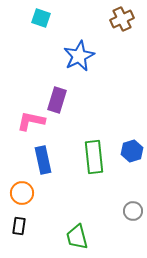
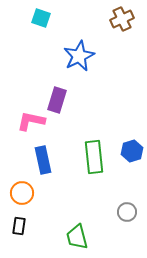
gray circle: moved 6 px left, 1 px down
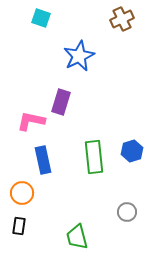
purple rectangle: moved 4 px right, 2 px down
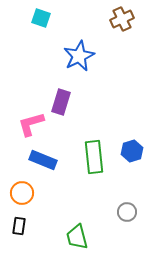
pink L-shape: moved 3 px down; rotated 28 degrees counterclockwise
blue rectangle: rotated 56 degrees counterclockwise
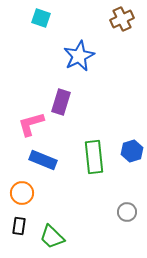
green trapezoid: moved 25 px left; rotated 32 degrees counterclockwise
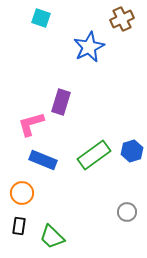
blue star: moved 10 px right, 9 px up
green rectangle: moved 2 px up; rotated 60 degrees clockwise
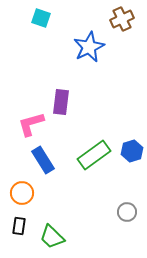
purple rectangle: rotated 10 degrees counterclockwise
blue rectangle: rotated 36 degrees clockwise
